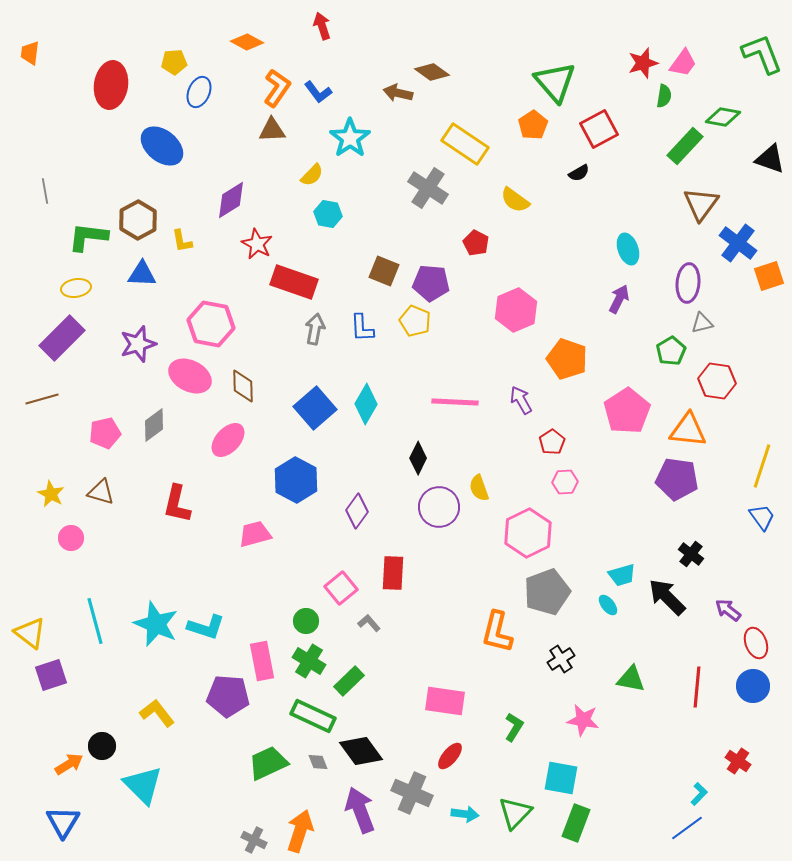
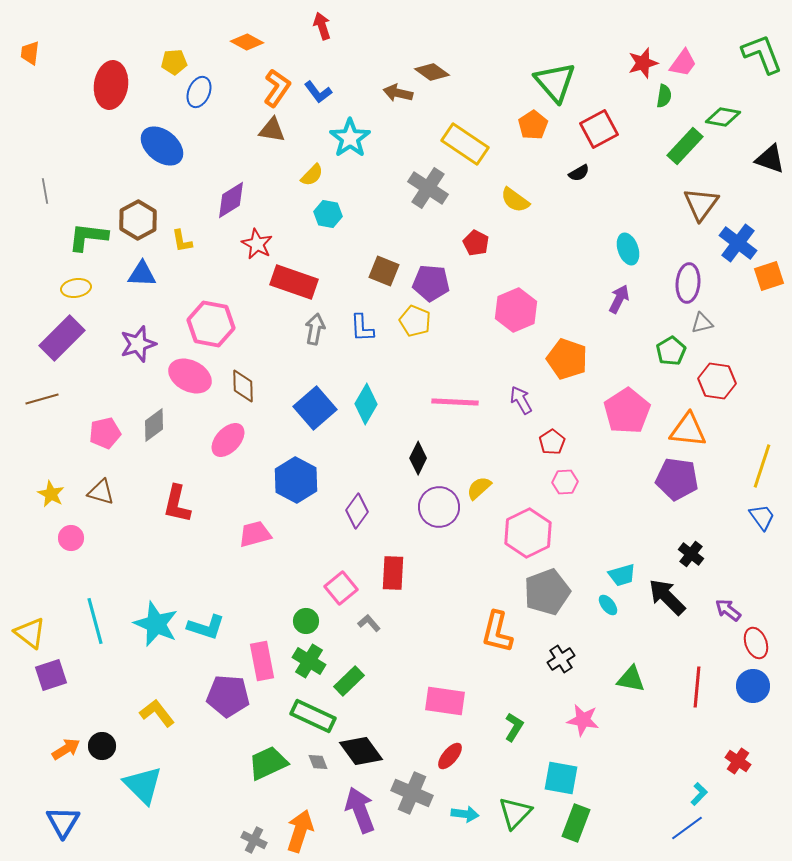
brown triangle at (272, 130): rotated 12 degrees clockwise
yellow semicircle at (479, 488): rotated 68 degrees clockwise
orange arrow at (69, 764): moved 3 px left, 15 px up
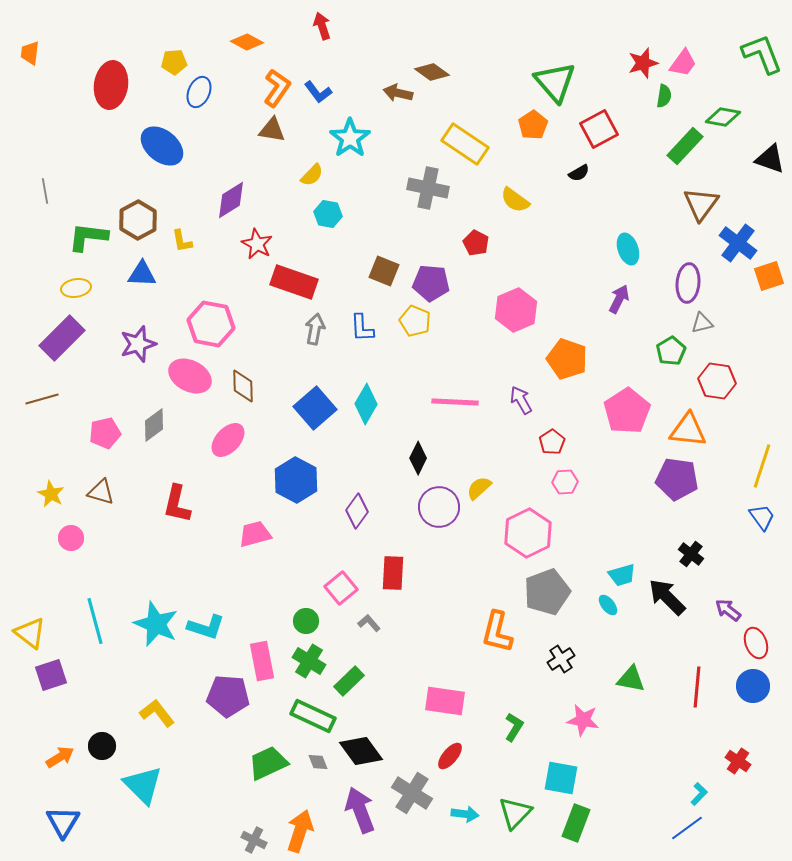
gray cross at (428, 188): rotated 21 degrees counterclockwise
orange arrow at (66, 749): moved 6 px left, 8 px down
gray cross at (412, 793): rotated 9 degrees clockwise
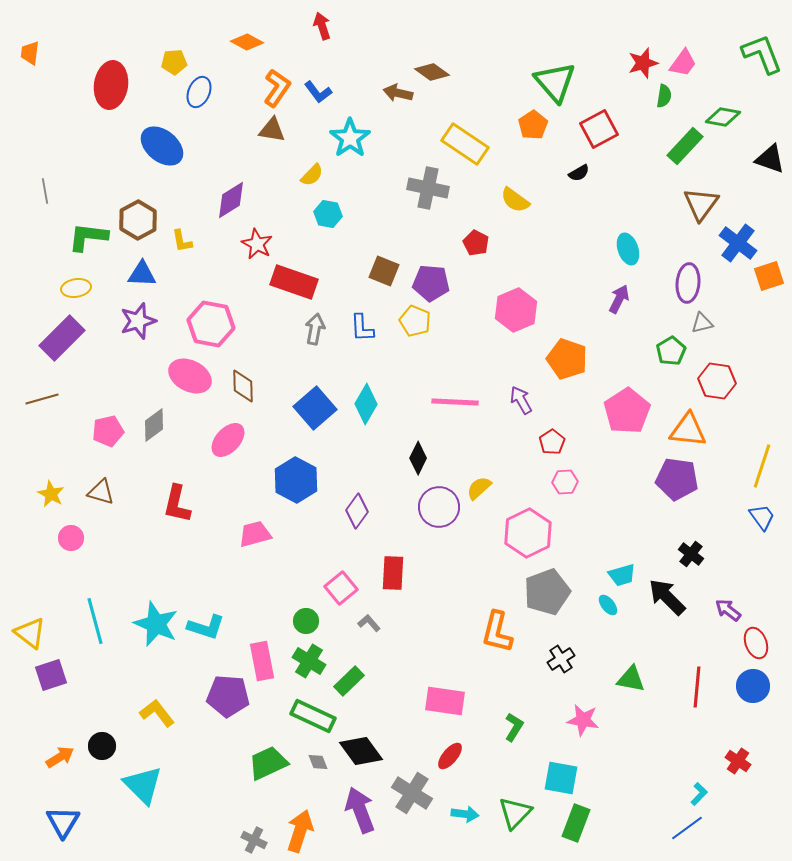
purple star at (138, 344): moved 23 px up
pink pentagon at (105, 433): moved 3 px right, 2 px up
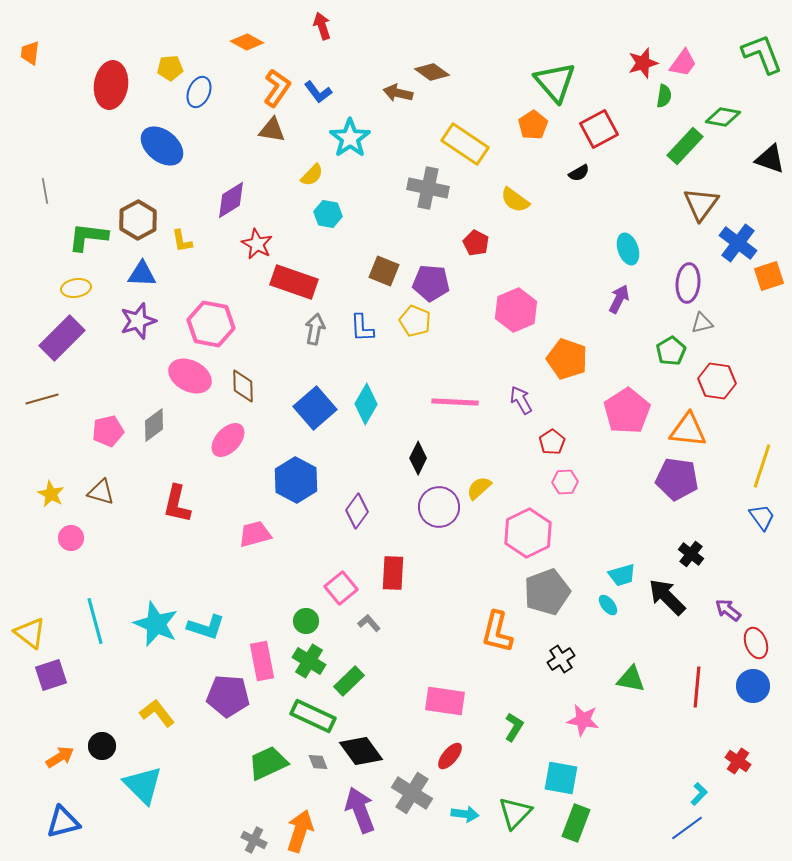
yellow pentagon at (174, 62): moved 4 px left, 6 px down
blue triangle at (63, 822): rotated 45 degrees clockwise
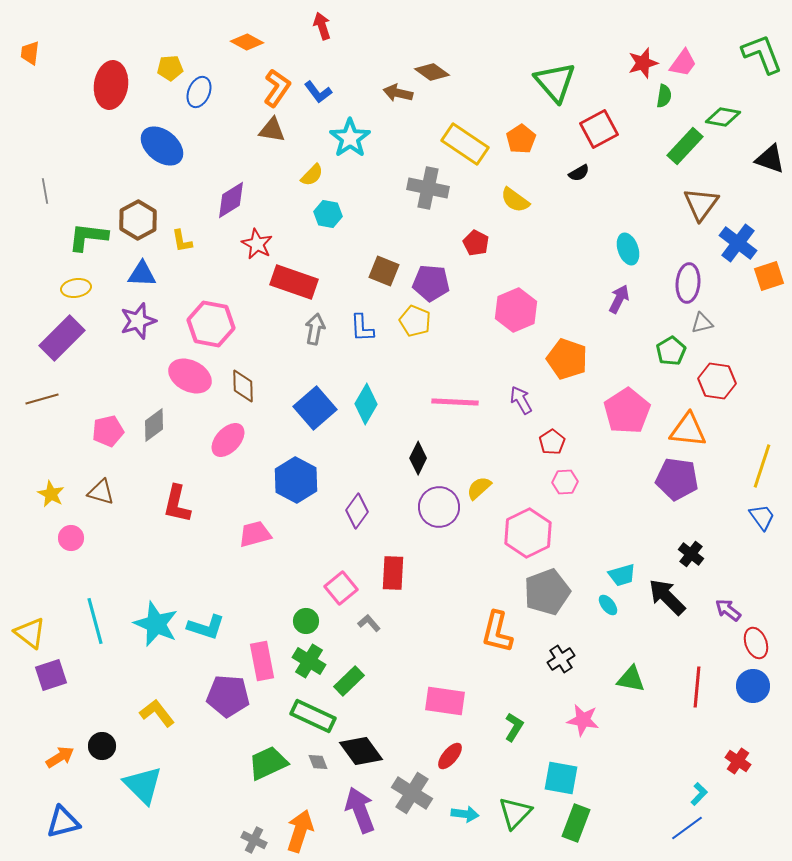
orange pentagon at (533, 125): moved 12 px left, 14 px down
